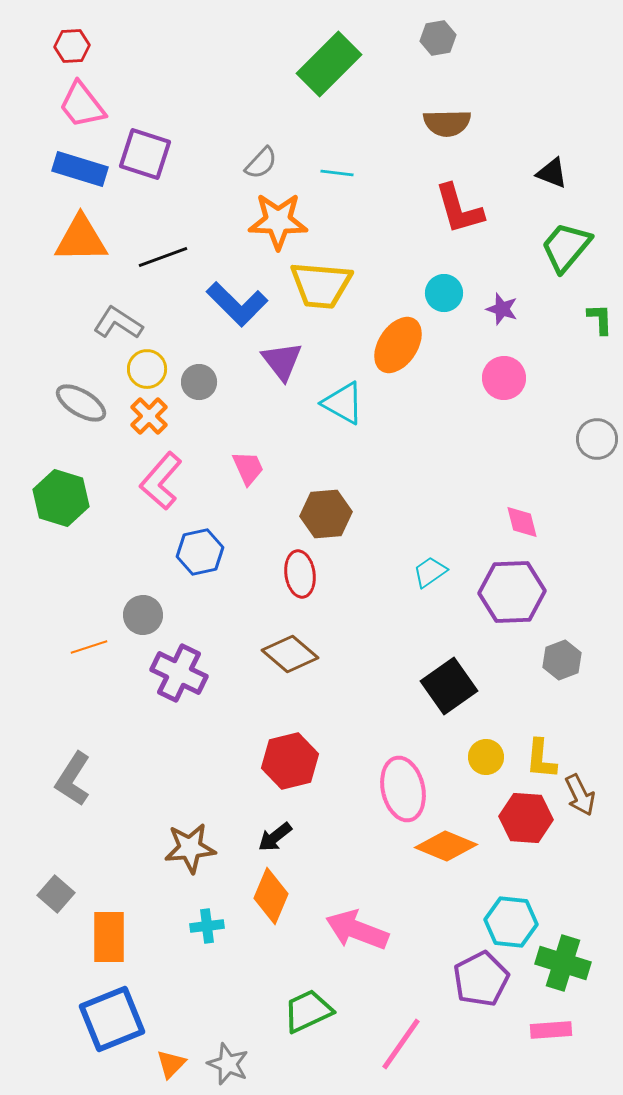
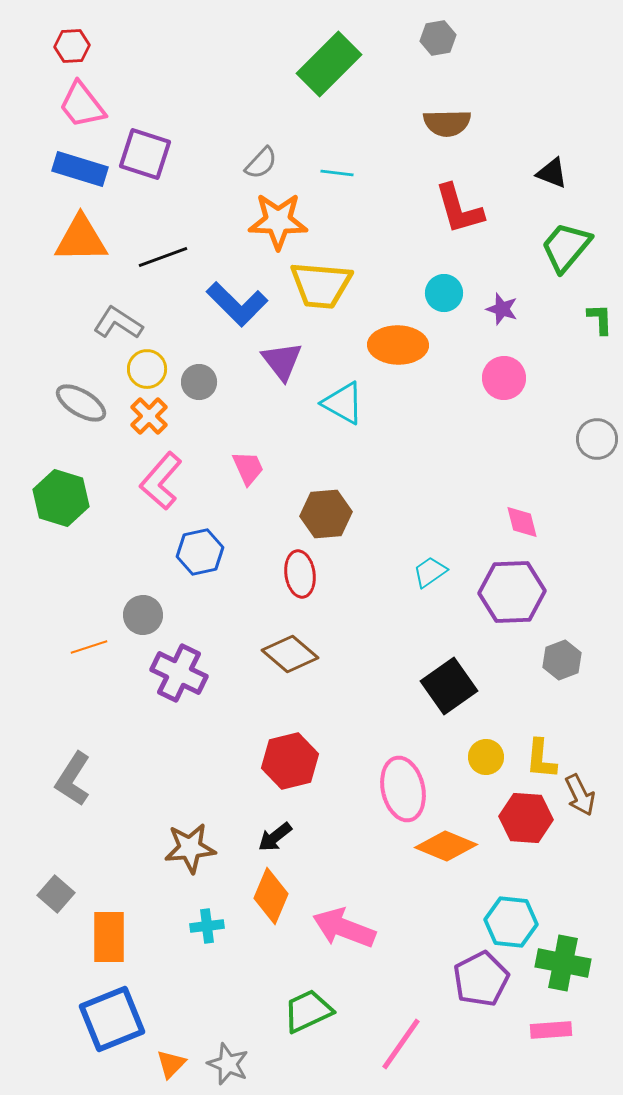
orange ellipse at (398, 345): rotated 58 degrees clockwise
pink arrow at (357, 930): moved 13 px left, 2 px up
green cross at (563, 963): rotated 6 degrees counterclockwise
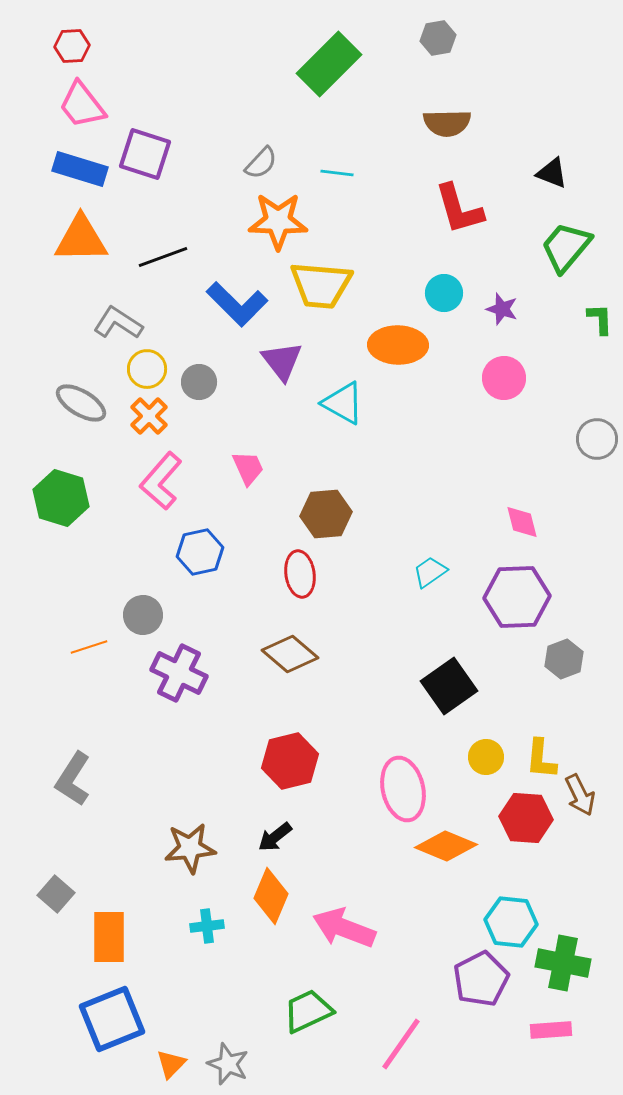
purple hexagon at (512, 592): moved 5 px right, 5 px down
gray hexagon at (562, 660): moved 2 px right, 1 px up
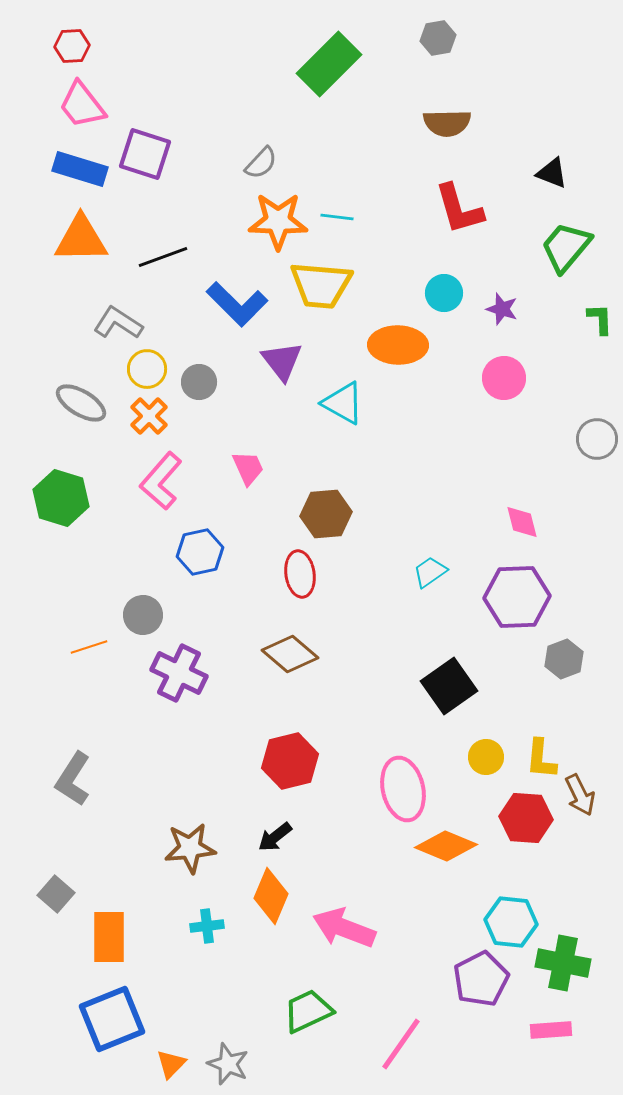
cyan line at (337, 173): moved 44 px down
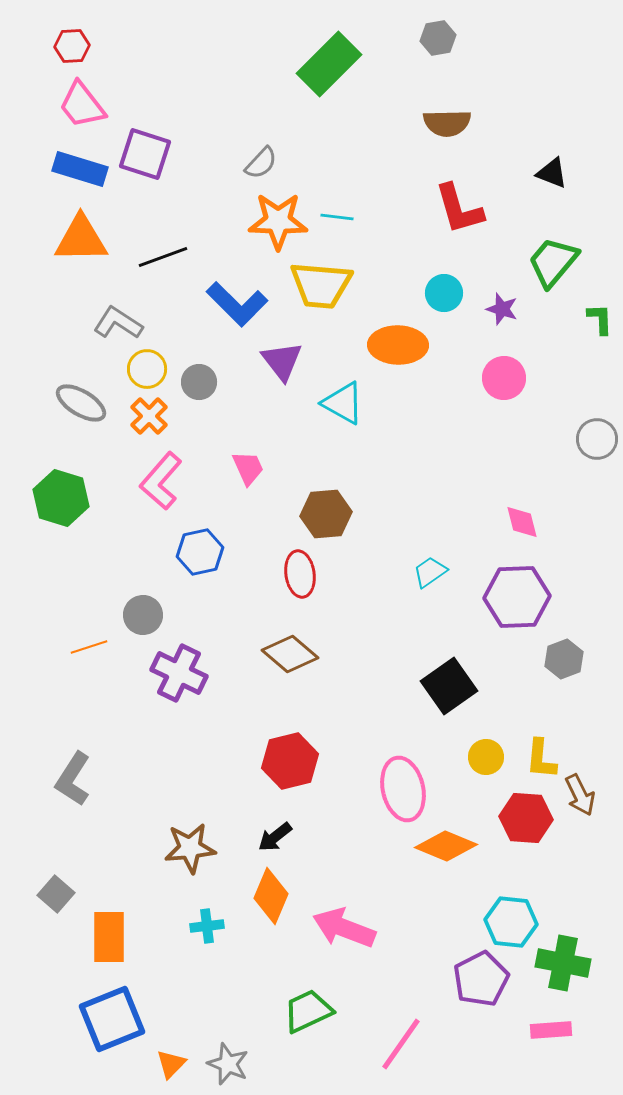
green trapezoid at (566, 247): moved 13 px left, 15 px down
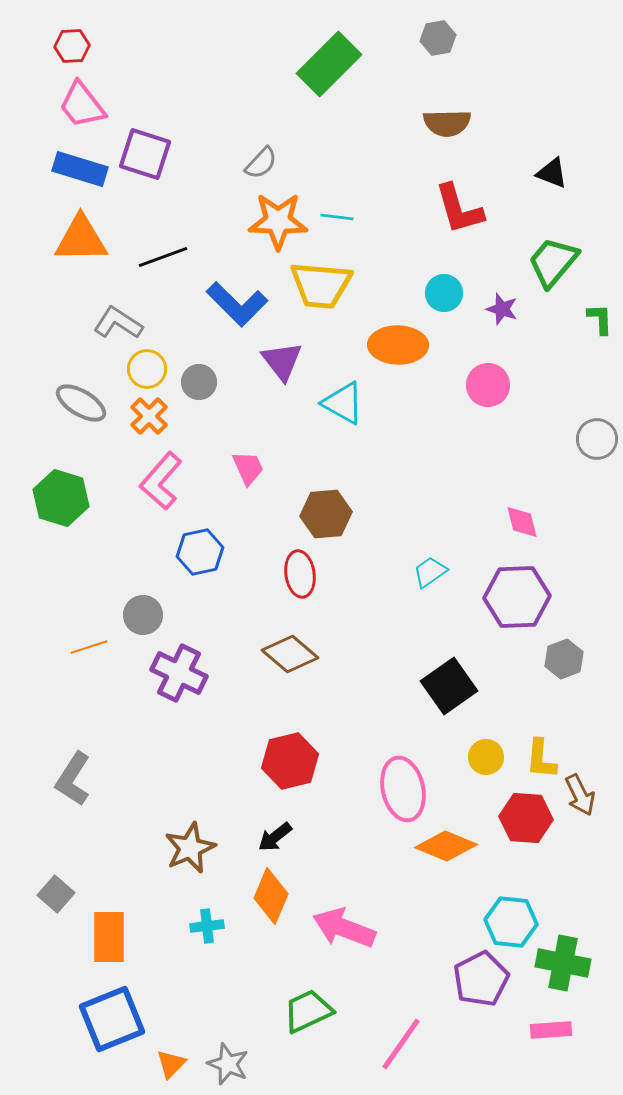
pink circle at (504, 378): moved 16 px left, 7 px down
brown star at (190, 848): rotated 18 degrees counterclockwise
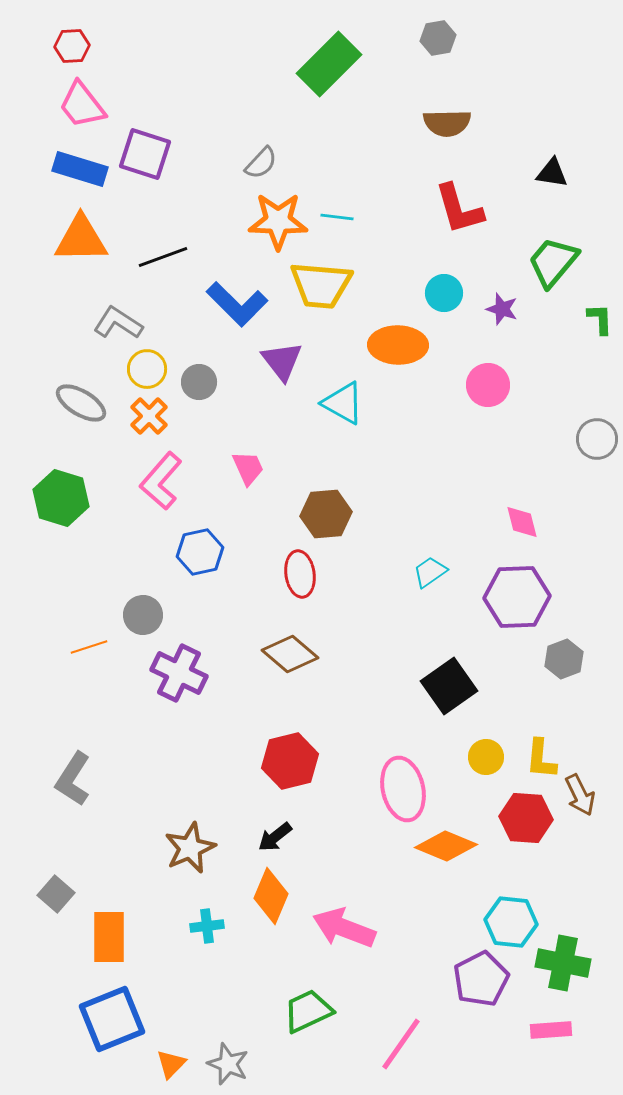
black triangle at (552, 173): rotated 12 degrees counterclockwise
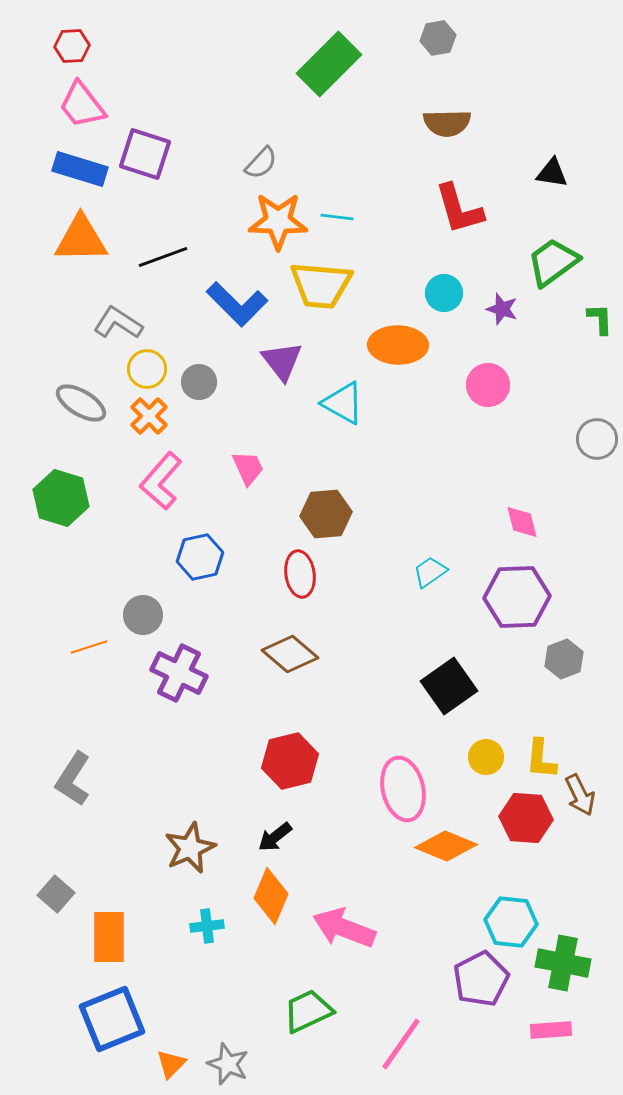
green trapezoid at (553, 262): rotated 14 degrees clockwise
blue hexagon at (200, 552): moved 5 px down
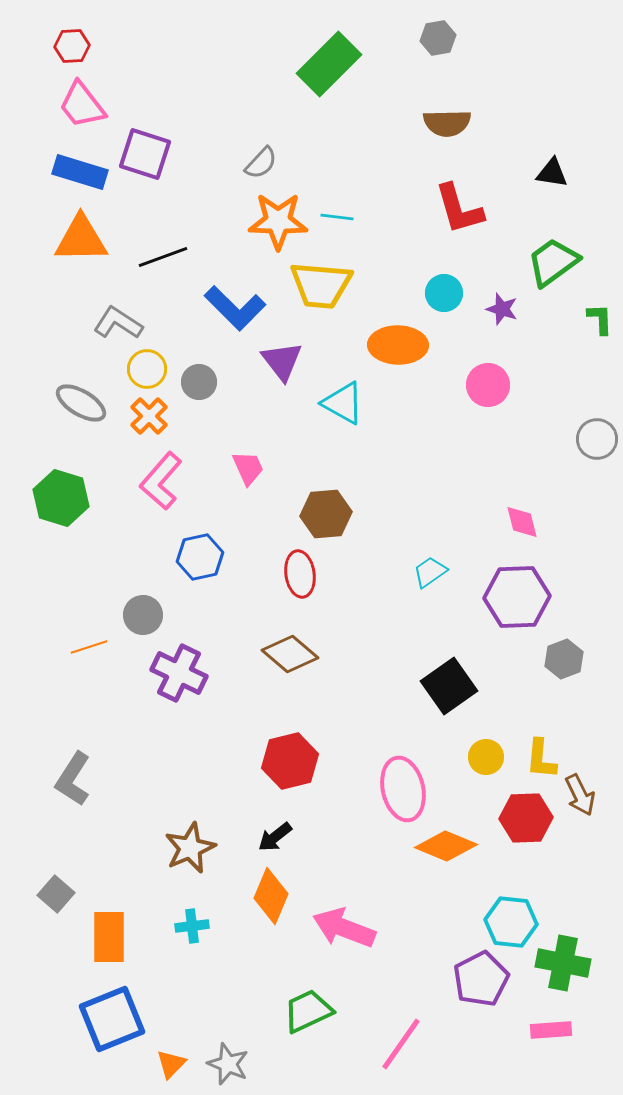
blue rectangle at (80, 169): moved 3 px down
blue L-shape at (237, 304): moved 2 px left, 4 px down
red hexagon at (526, 818): rotated 6 degrees counterclockwise
cyan cross at (207, 926): moved 15 px left
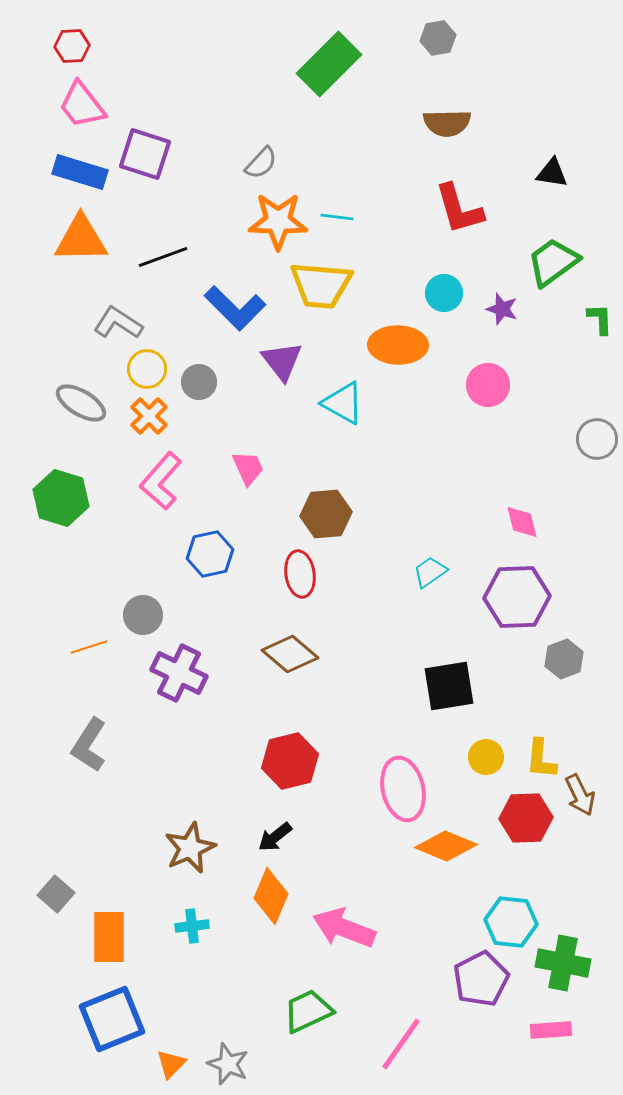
blue hexagon at (200, 557): moved 10 px right, 3 px up
black square at (449, 686): rotated 26 degrees clockwise
gray L-shape at (73, 779): moved 16 px right, 34 px up
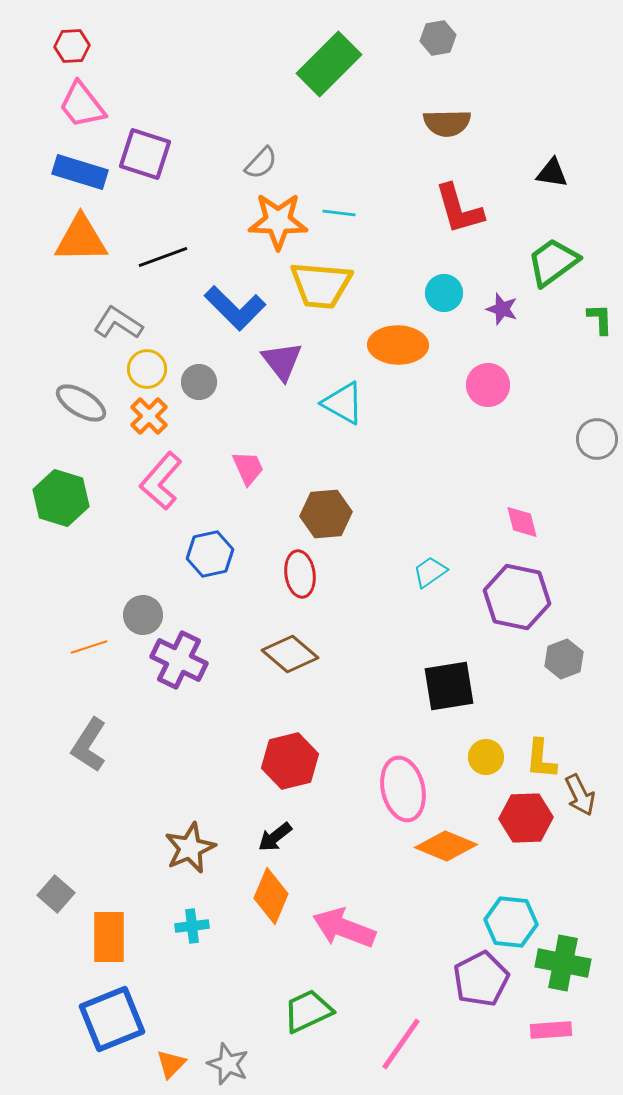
cyan line at (337, 217): moved 2 px right, 4 px up
purple hexagon at (517, 597): rotated 14 degrees clockwise
purple cross at (179, 673): moved 13 px up
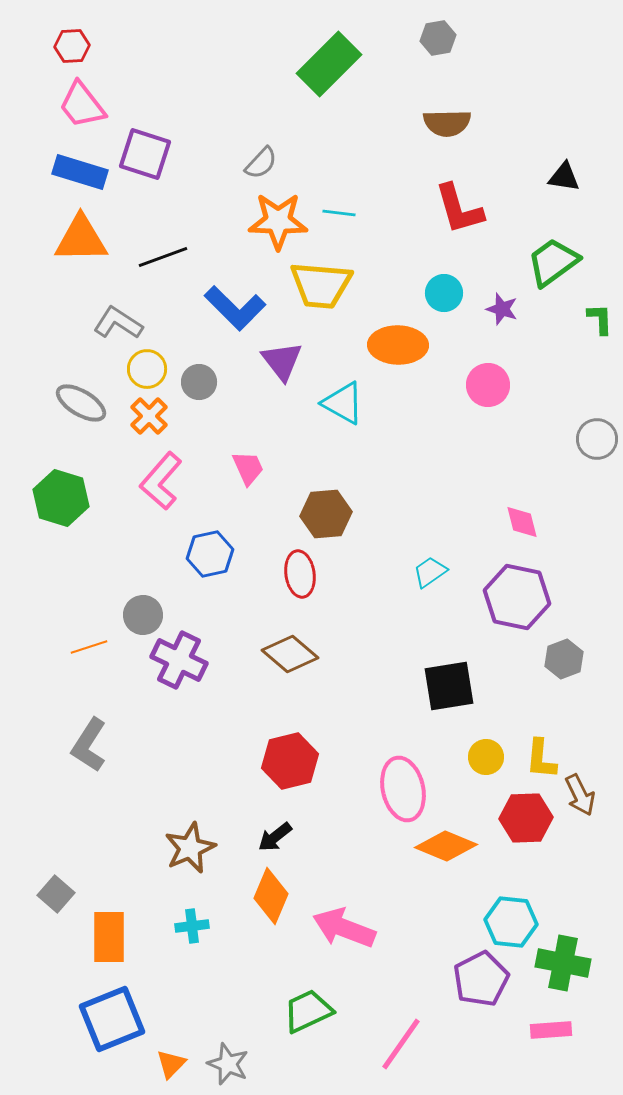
black triangle at (552, 173): moved 12 px right, 4 px down
